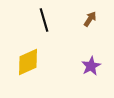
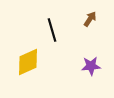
black line: moved 8 px right, 10 px down
purple star: rotated 24 degrees clockwise
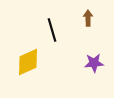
brown arrow: moved 2 px left, 1 px up; rotated 35 degrees counterclockwise
purple star: moved 3 px right, 3 px up
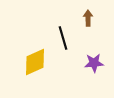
black line: moved 11 px right, 8 px down
yellow diamond: moved 7 px right
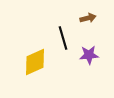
brown arrow: rotated 77 degrees clockwise
purple star: moved 5 px left, 8 px up
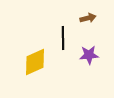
black line: rotated 15 degrees clockwise
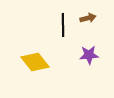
black line: moved 13 px up
yellow diamond: rotated 76 degrees clockwise
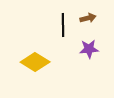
purple star: moved 6 px up
yellow diamond: rotated 20 degrees counterclockwise
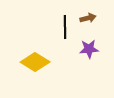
black line: moved 2 px right, 2 px down
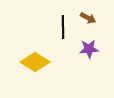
brown arrow: rotated 42 degrees clockwise
black line: moved 2 px left
